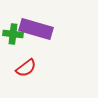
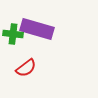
purple rectangle: moved 1 px right
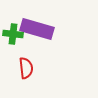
red semicircle: rotated 60 degrees counterclockwise
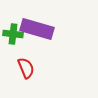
red semicircle: rotated 15 degrees counterclockwise
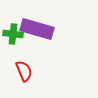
red semicircle: moved 2 px left, 3 px down
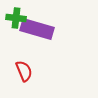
green cross: moved 3 px right, 16 px up
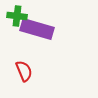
green cross: moved 1 px right, 2 px up
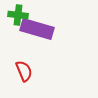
green cross: moved 1 px right, 1 px up
